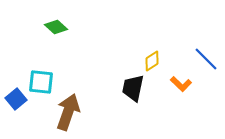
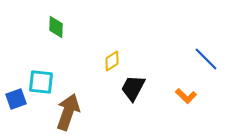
green diamond: rotated 50 degrees clockwise
yellow diamond: moved 40 px left
orange L-shape: moved 5 px right, 12 px down
black trapezoid: rotated 16 degrees clockwise
blue square: rotated 20 degrees clockwise
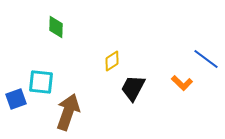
blue line: rotated 8 degrees counterclockwise
orange L-shape: moved 4 px left, 13 px up
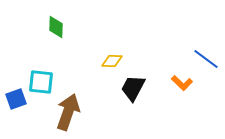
yellow diamond: rotated 35 degrees clockwise
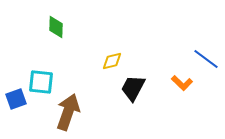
yellow diamond: rotated 15 degrees counterclockwise
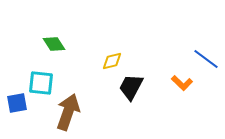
green diamond: moved 2 px left, 17 px down; rotated 35 degrees counterclockwise
cyan square: moved 1 px down
black trapezoid: moved 2 px left, 1 px up
blue square: moved 1 px right, 4 px down; rotated 10 degrees clockwise
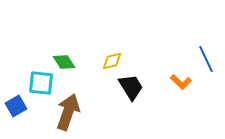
green diamond: moved 10 px right, 18 px down
blue line: rotated 28 degrees clockwise
orange L-shape: moved 1 px left, 1 px up
black trapezoid: rotated 120 degrees clockwise
blue square: moved 1 px left, 3 px down; rotated 20 degrees counterclockwise
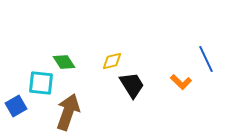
black trapezoid: moved 1 px right, 2 px up
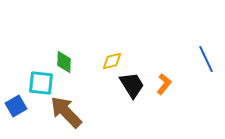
green diamond: rotated 35 degrees clockwise
orange L-shape: moved 17 px left, 2 px down; rotated 95 degrees counterclockwise
brown arrow: moved 2 px left; rotated 63 degrees counterclockwise
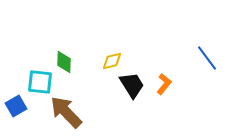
blue line: moved 1 px right, 1 px up; rotated 12 degrees counterclockwise
cyan square: moved 1 px left, 1 px up
